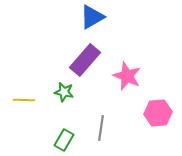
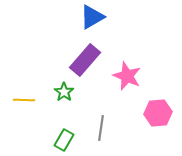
green star: rotated 24 degrees clockwise
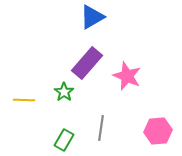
purple rectangle: moved 2 px right, 3 px down
pink hexagon: moved 18 px down
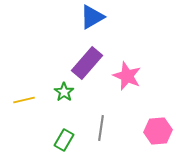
yellow line: rotated 15 degrees counterclockwise
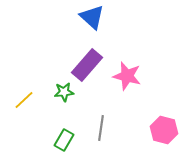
blue triangle: rotated 48 degrees counterclockwise
purple rectangle: moved 2 px down
pink star: rotated 8 degrees counterclockwise
green star: rotated 30 degrees clockwise
yellow line: rotated 30 degrees counterclockwise
pink hexagon: moved 6 px right, 1 px up; rotated 20 degrees clockwise
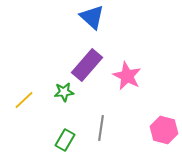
pink star: rotated 12 degrees clockwise
green rectangle: moved 1 px right
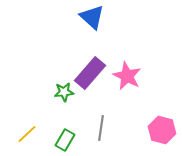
purple rectangle: moved 3 px right, 8 px down
yellow line: moved 3 px right, 34 px down
pink hexagon: moved 2 px left
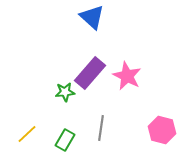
green star: moved 1 px right
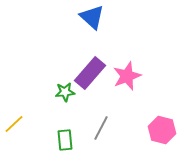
pink star: rotated 24 degrees clockwise
gray line: rotated 20 degrees clockwise
yellow line: moved 13 px left, 10 px up
green rectangle: rotated 35 degrees counterclockwise
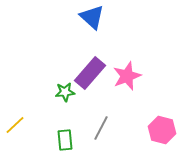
yellow line: moved 1 px right, 1 px down
